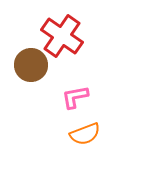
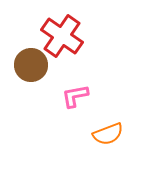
pink L-shape: moved 1 px up
orange semicircle: moved 23 px right
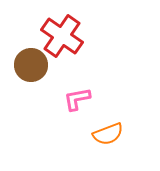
pink L-shape: moved 2 px right, 3 px down
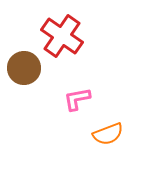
brown circle: moved 7 px left, 3 px down
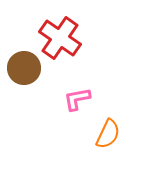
red cross: moved 2 px left, 2 px down
orange semicircle: rotated 44 degrees counterclockwise
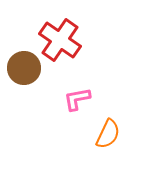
red cross: moved 2 px down
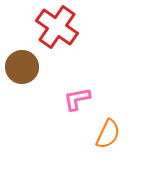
red cross: moved 3 px left, 13 px up
brown circle: moved 2 px left, 1 px up
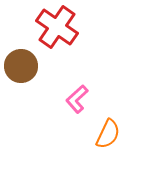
brown circle: moved 1 px left, 1 px up
pink L-shape: rotated 32 degrees counterclockwise
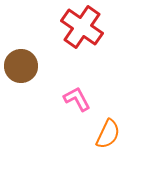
red cross: moved 25 px right
pink L-shape: rotated 104 degrees clockwise
